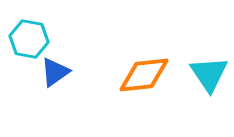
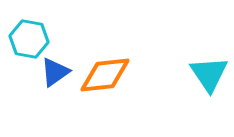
orange diamond: moved 39 px left
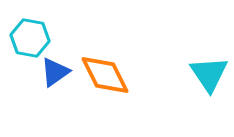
cyan hexagon: moved 1 px right, 1 px up
orange diamond: rotated 70 degrees clockwise
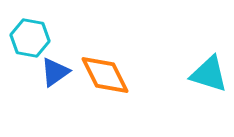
cyan triangle: rotated 39 degrees counterclockwise
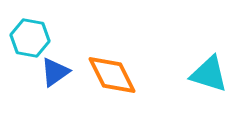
orange diamond: moved 7 px right
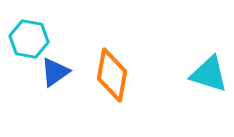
cyan hexagon: moved 1 px left, 1 px down
orange diamond: rotated 36 degrees clockwise
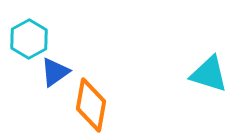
cyan hexagon: rotated 21 degrees clockwise
orange diamond: moved 21 px left, 30 px down
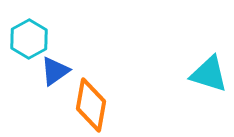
blue triangle: moved 1 px up
